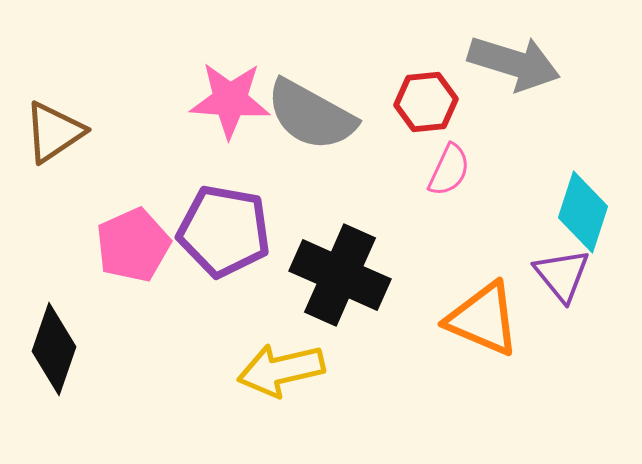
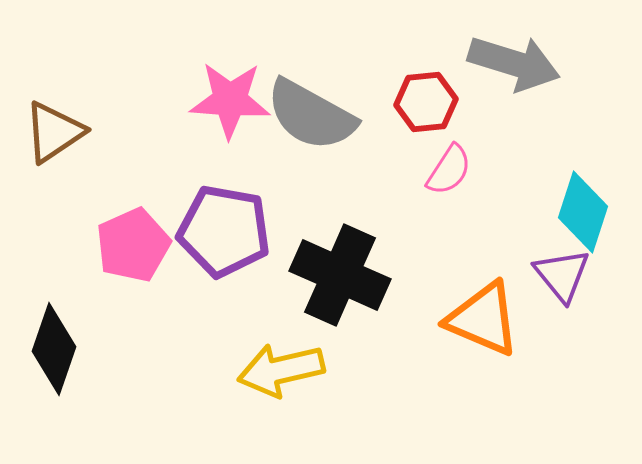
pink semicircle: rotated 8 degrees clockwise
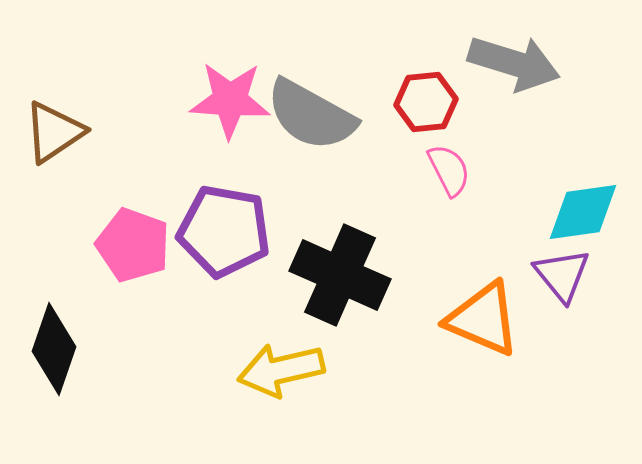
pink semicircle: rotated 60 degrees counterclockwise
cyan diamond: rotated 64 degrees clockwise
pink pentagon: rotated 28 degrees counterclockwise
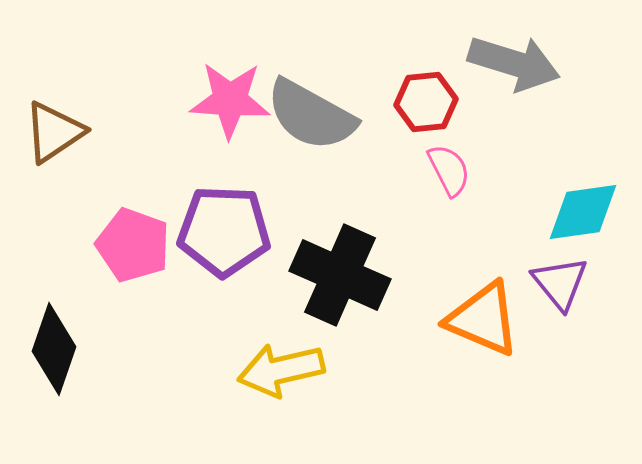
purple pentagon: rotated 8 degrees counterclockwise
purple triangle: moved 2 px left, 8 px down
